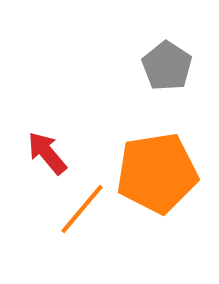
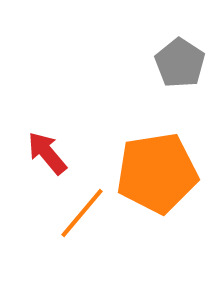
gray pentagon: moved 13 px right, 3 px up
orange line: moved 4 px down
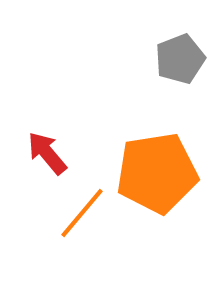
gray pentagon: moved 4 px up; rotated 18 degrees clockwise
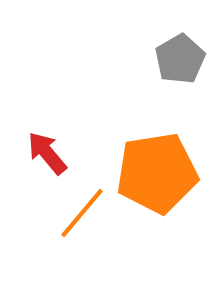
gray pentagon: rotated 9 degrees counterclockwise
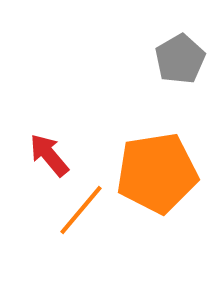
red arrow: moved 2 px right, 2 px down
orange line: moved 1 px left, 3 px up
